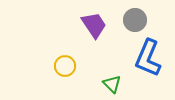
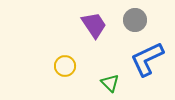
blue L-shape: moved 1 px left, 1 px down; rotated 42 degrees clockwise
green triangle: moved 2 px left, 1 px up
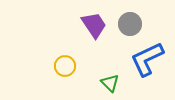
gray circle: moved 5 px left, 4 px down
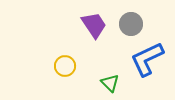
gray circle: moved 1 px right
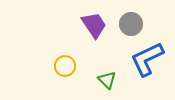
green triangle: moved 3 px left, 3 px up
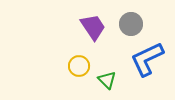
purple trapezoid: moved 1 px left, 2 px down
yellow circle: moved 14 px right
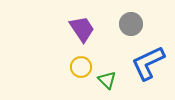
purple trapezoid: moved 11 px left, 2 px down
blue L-shape: moved 1 px right, 4 px down
yellow circle: moved 2 px right, 1 px down
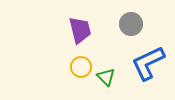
purple trapezoid: moved 2 px left, 1 px down; rotated 20 degrees clockwise
green triangle: moved 1 px left, 3 px up
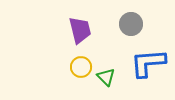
blue L-shape: rotated 21 degrees clockwise
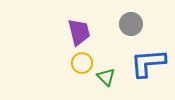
purple trapezoid: moved 1 px left, 2 px down
yellow circle: moved 1 px right, 4 px up
